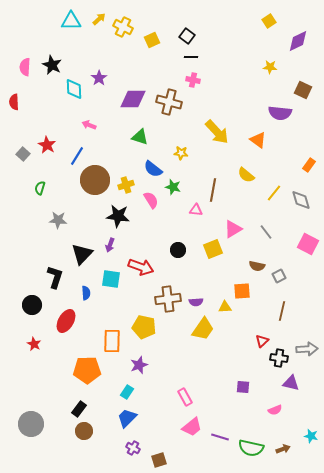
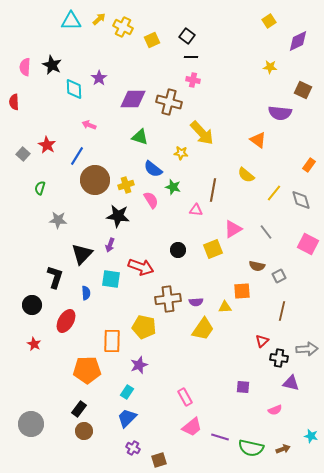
yellow arrow at (217, 132): moved 15 px left, 1 px down
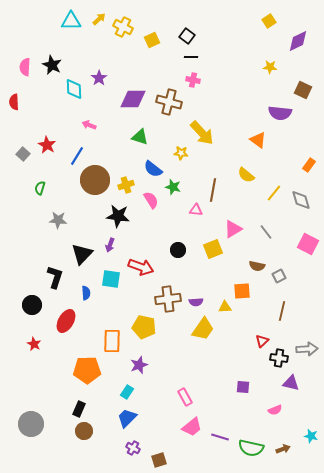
black rectangle at (79, 409): rotated 14 degrees counterclockwise
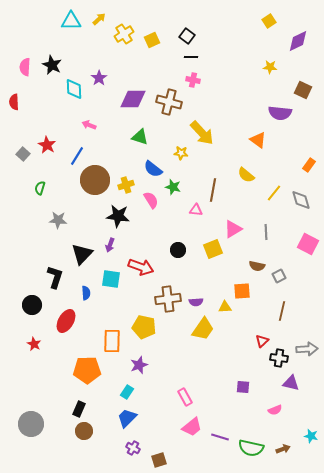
yellow cross at (123, 27): moved 1 px right, 7 px down; rotated 30 degrees clockwise
gray line at (266, 232): rotated 35 degrees clockwise
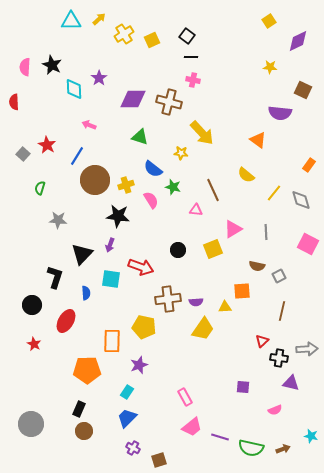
brown line at (213, 190): rotated 35 degrees counterclockwise
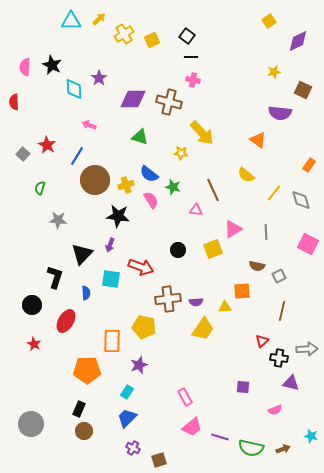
yellow star at (270, 67): moved 4 px right, 5 px down; rotated 16 degrees counterclockwise
blue semicircle at (153, 169): moved 4 px left, 5 px down
